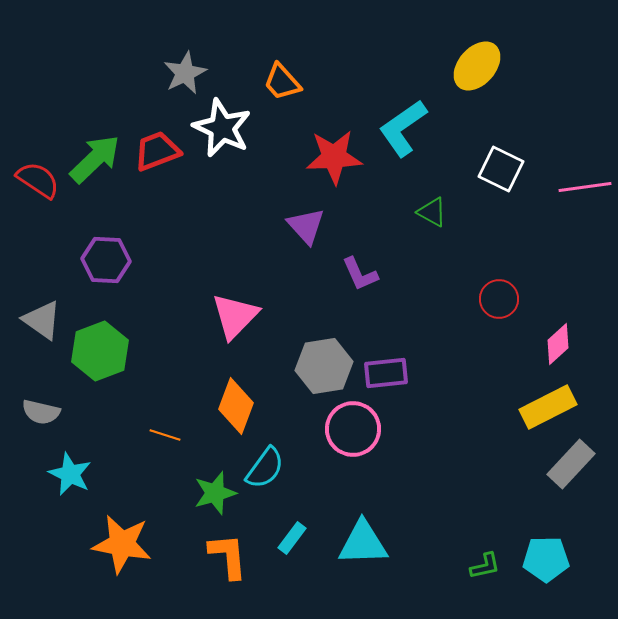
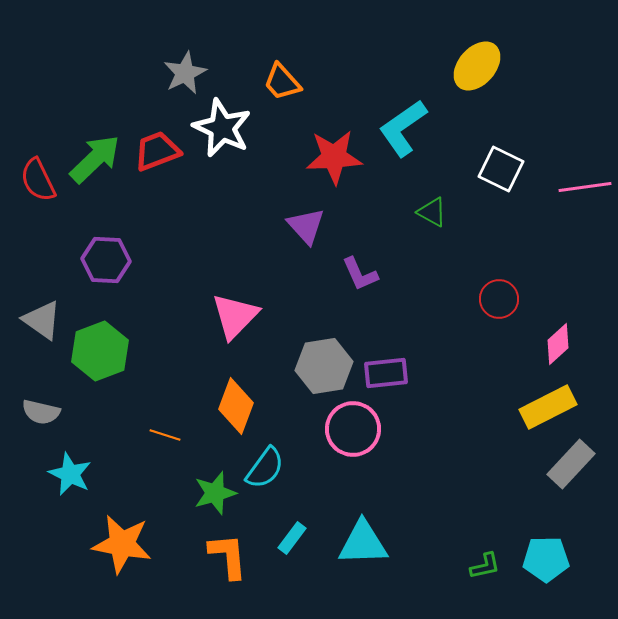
red semicircle: rotated 150 degrees counterclockwise
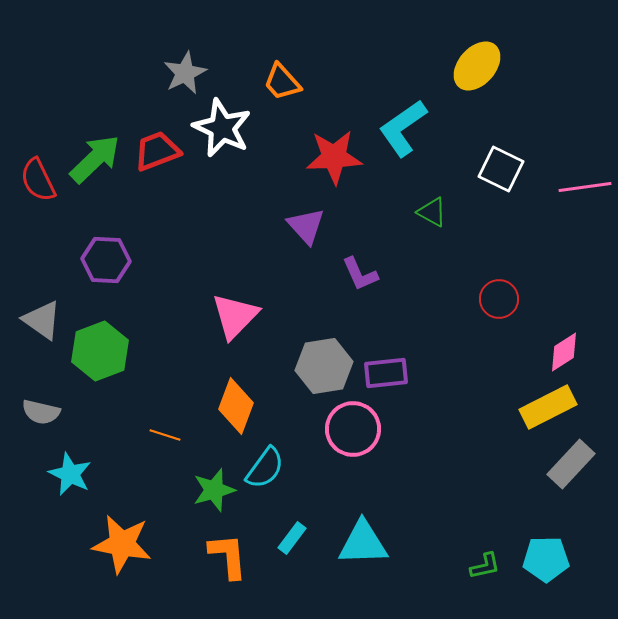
pink diamond: moved 6 px right, 8 px down; rotated 9 degrees clockwise
green star: moved 1 px left, 3 px up
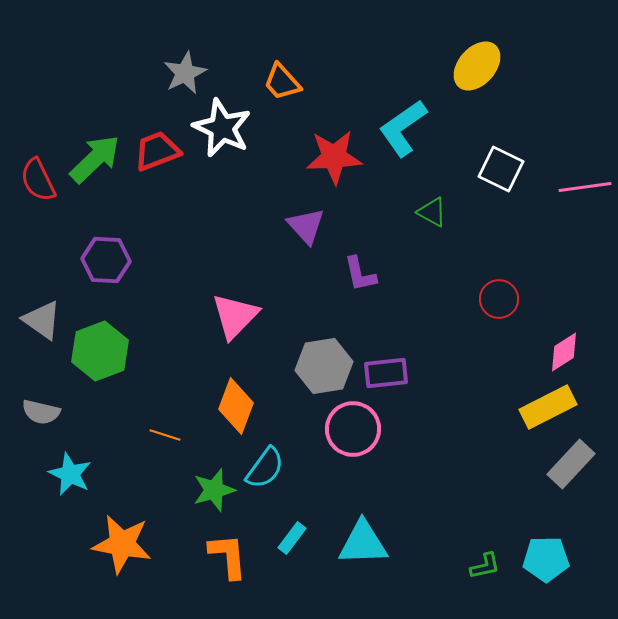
purple L-shape: rotated 12 degrees clockwise
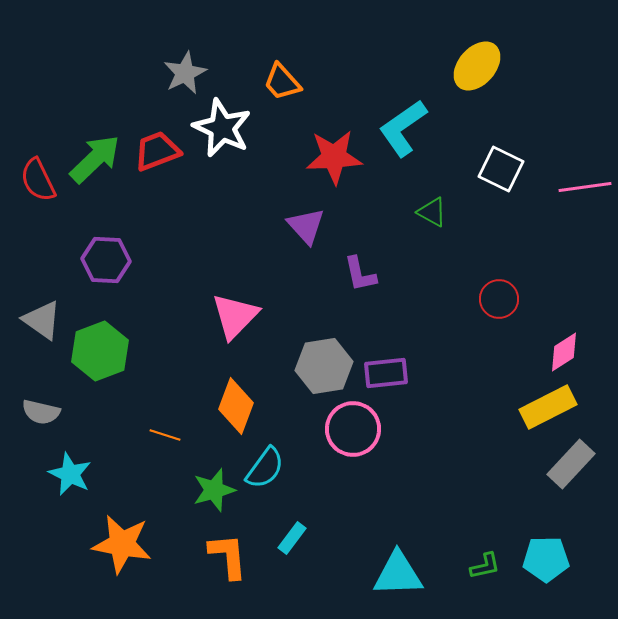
cyan triangle: moved 35 px right, 31 px down
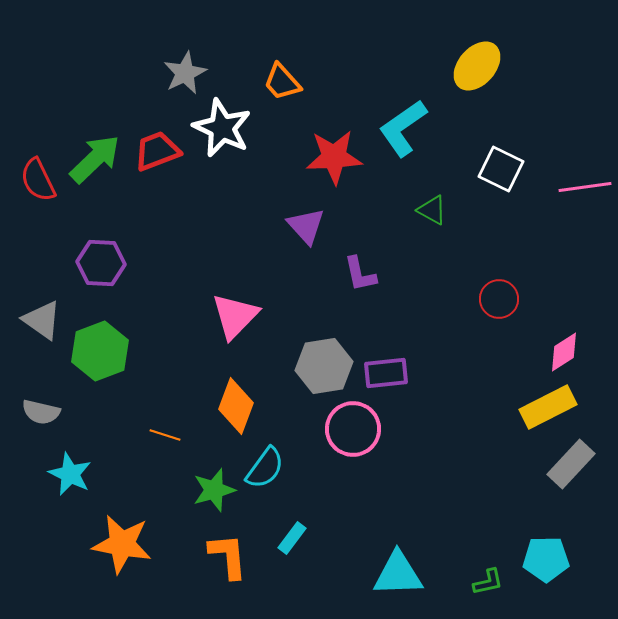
green triangle: moved 2 px up
purple hexagon: moved 5 px left, 3 px down
green L-shape: moved 3 px right, 16 px down
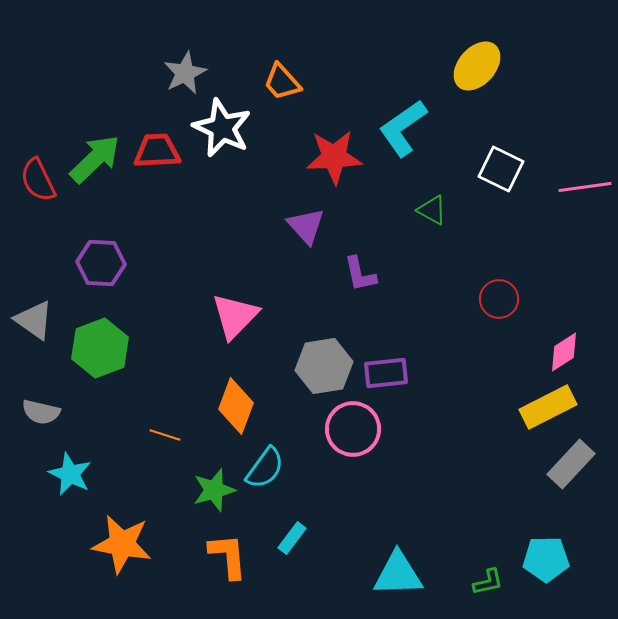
red trapezoid: rotated 18 degrees clockwise
gray triangle: moved 8 px left
green hexagon: moved 3 px up
